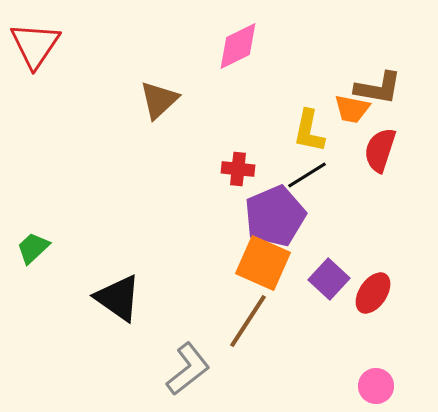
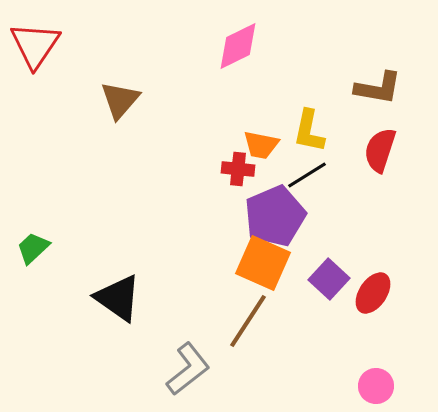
brown triangle: moved 39 px left; rotated 6 degrees counterclockwise
orange trapezoid: moved 91 px left, 36 px down
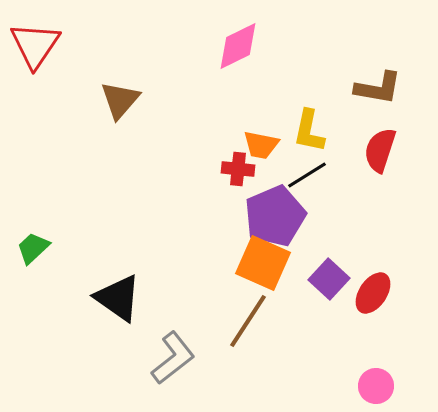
gray L-shape: moved 15 px left, 11 px up
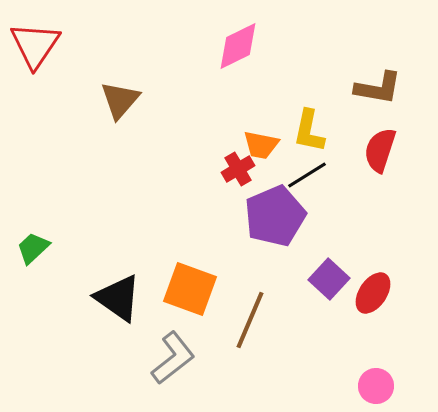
red cross: rotated 36 degrees counterclockwise
orange square: moved 73 px left, 26 px down; rotated 4 degrees counterclockwise
brown line: moved 2 px right, 1 px up; rotated 10 degrees counterclockwise
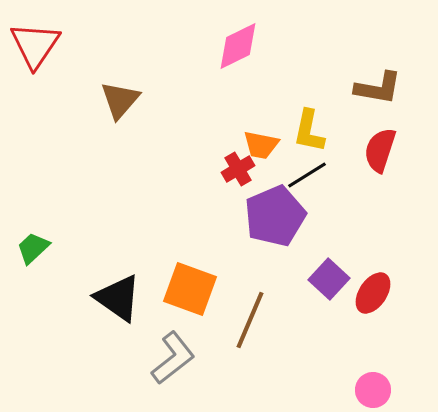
pink circle: moved 3 px left, 4 px down
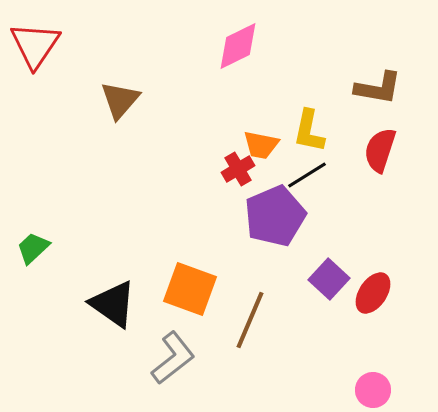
black triangle: moved 5 px left, 6 px down
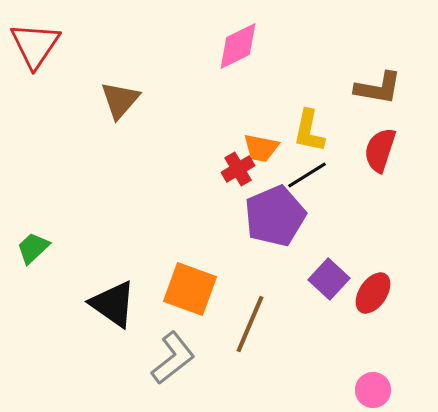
orange trapezoid: moved 3 px down
brown line: moved 4 px down
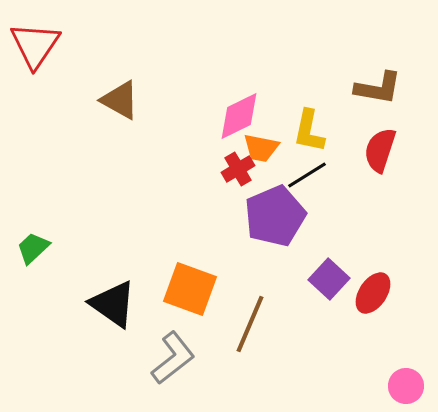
pink diamond: moved 1 px right, 70 px down
brown triangle: rotated 42 degrees counterclockwise
pink circle: moved 33 px right, 4 px up
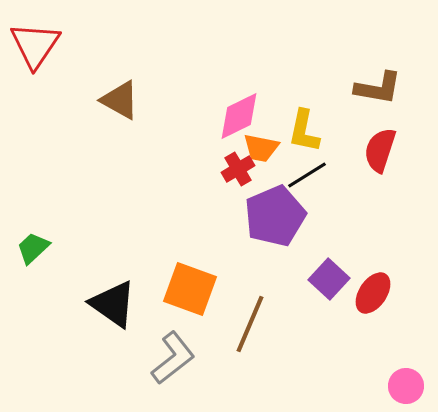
yellow L-shape: moved 5 px left
